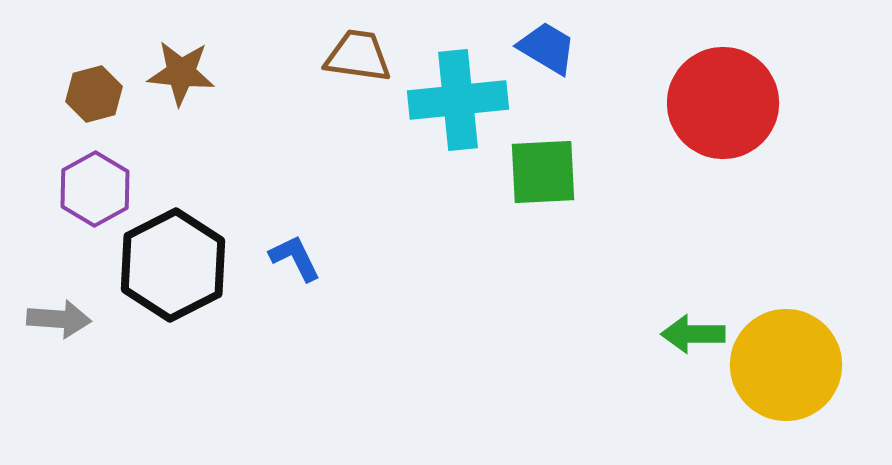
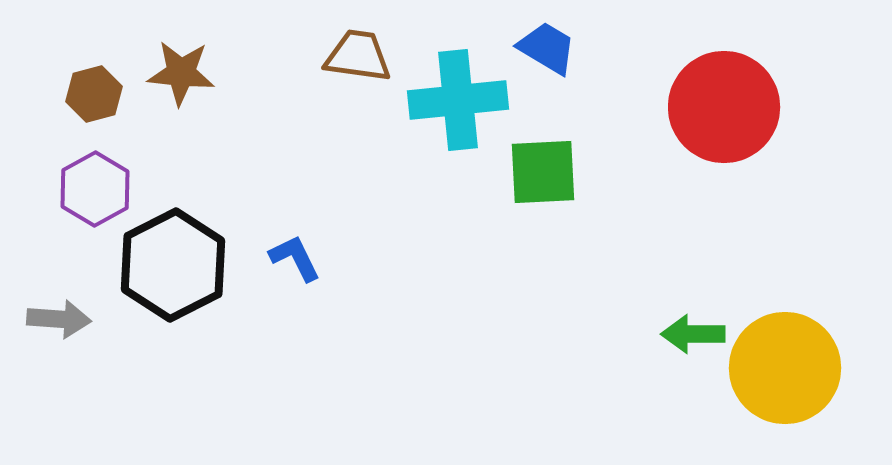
red circle: moved 1 px right, 4 px down
yellow circle: moved 1 px left, 3 px down
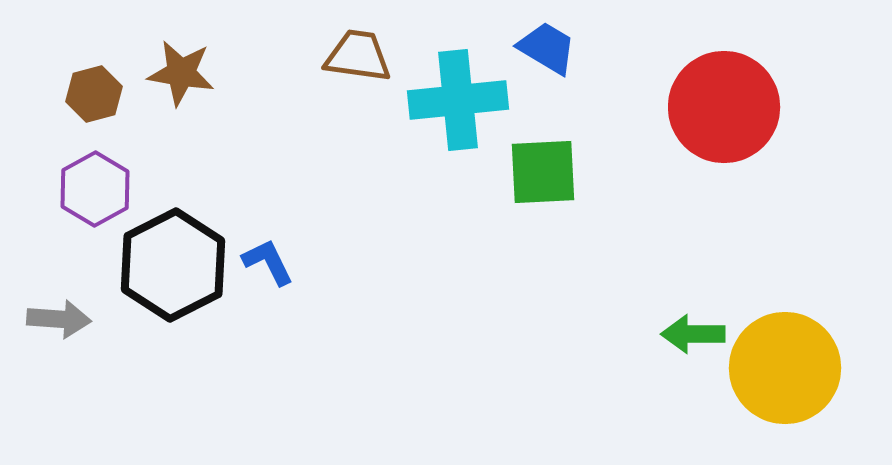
brown star: rotated 4 degrees clockwise
blue L-shape: moved 27 px left, 4 px down
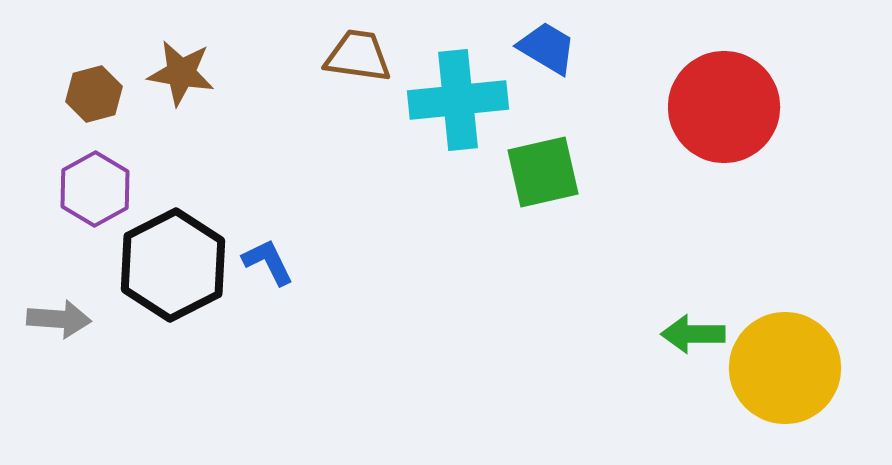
green square: rotated 10 degrees counterclockwise
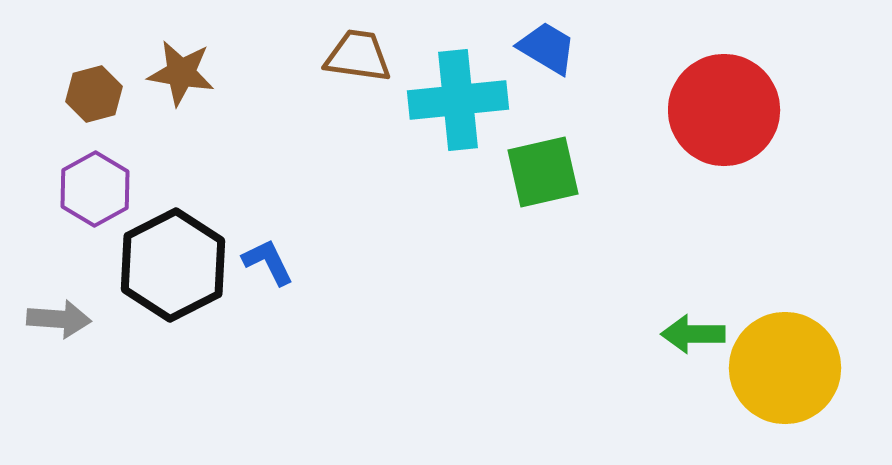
red circle: moved 3 px down
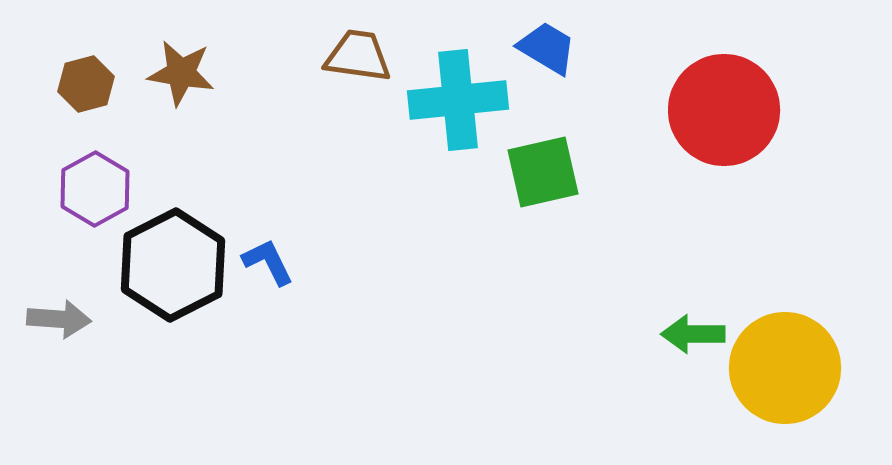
brown hexagon: moved 8 px left, 10 px up
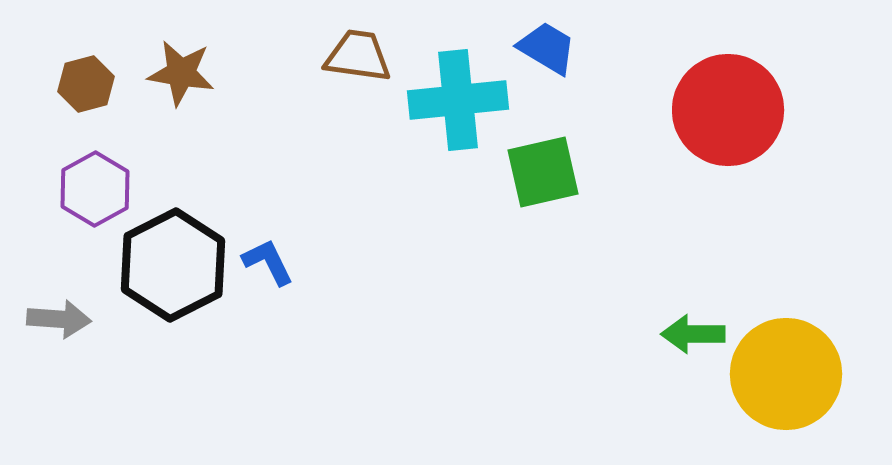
red circle: moved 4 px right
yellow circle: moved 1 px right, 6 px down
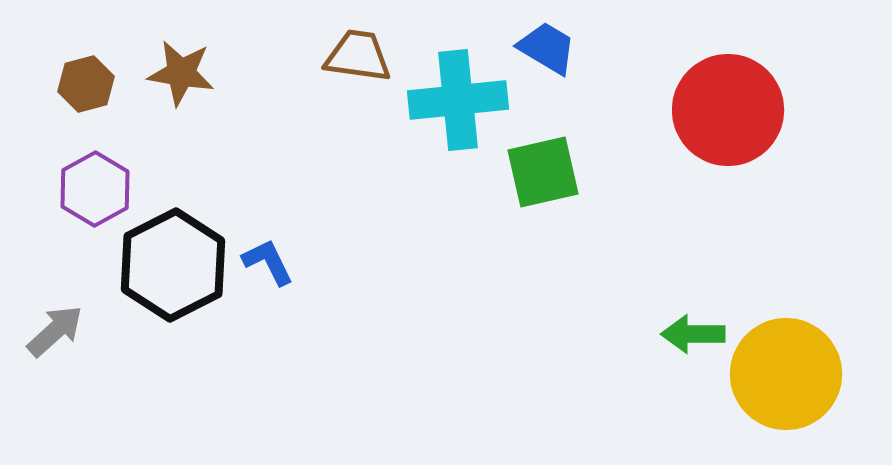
gray arrow: moved 4 px left, 12 px down; rotated 46 degrees counterclockwise
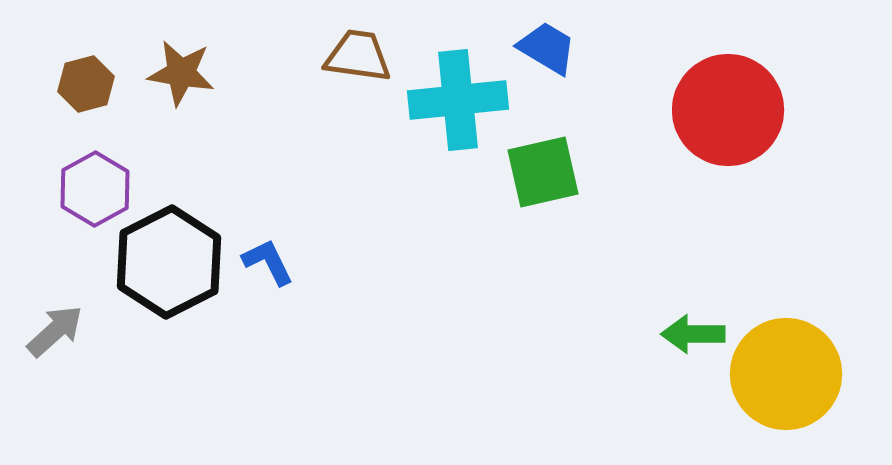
black hexagon: moved 4 px left, 3 px up
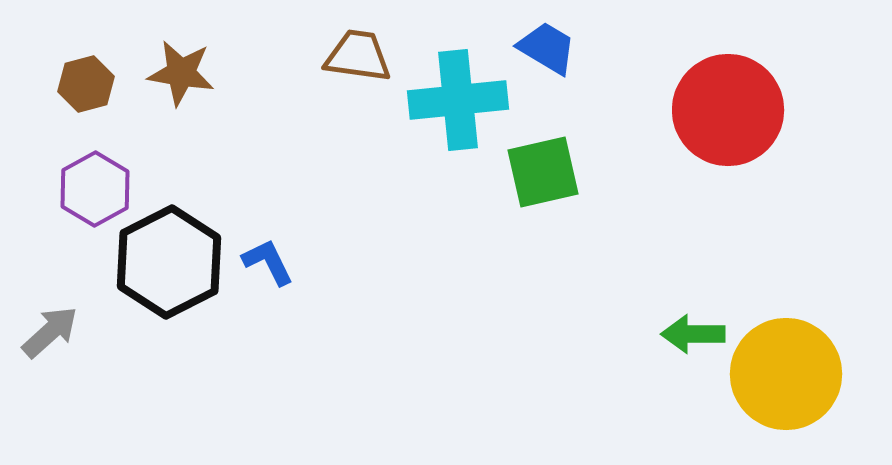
gray arrow: moved 5 px left, 1 px down
